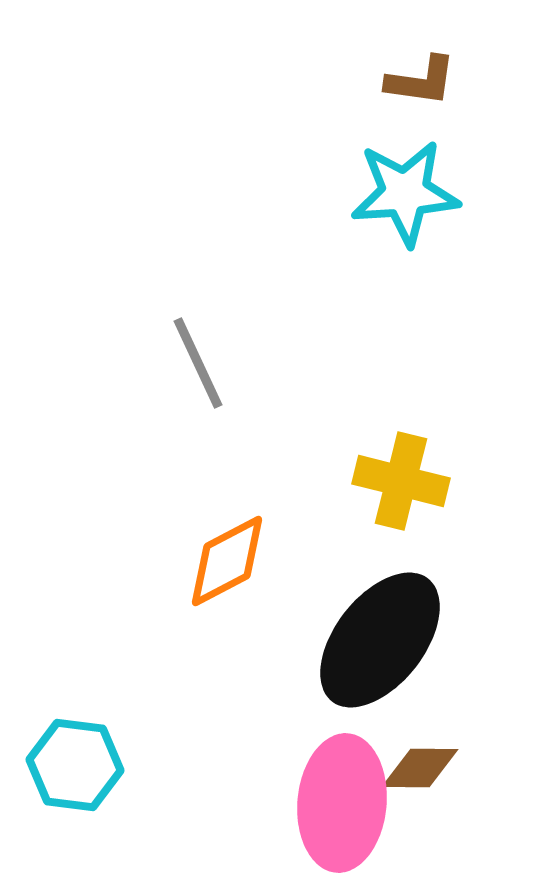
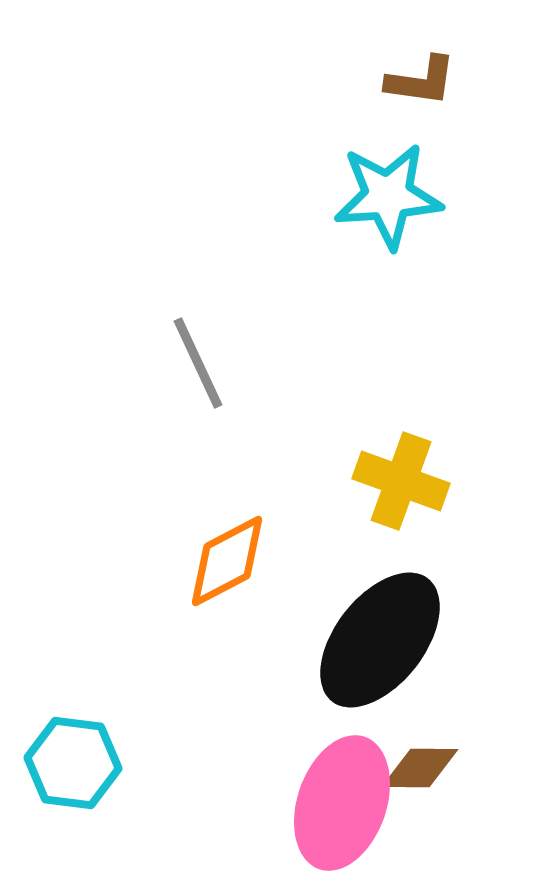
cyan star: moved 17 px left, 3 px down
yellow cross: rotated 6 degrees clockwise
cyan hexagon: moved 2 px left, 2 px up
pink ellipse: rotated 14 degrees clockwise
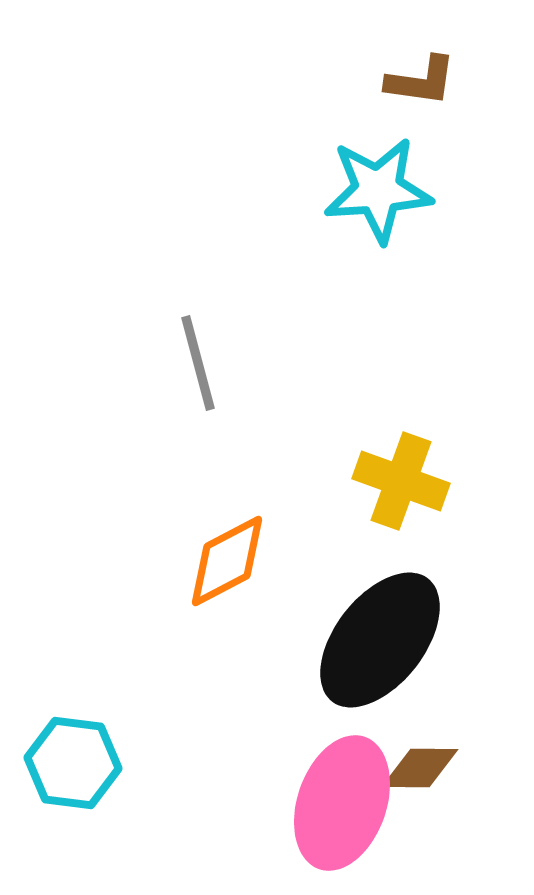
cyan star: moved 10 px left, 6 px up
gray line: rotated 10 degrees clockwise
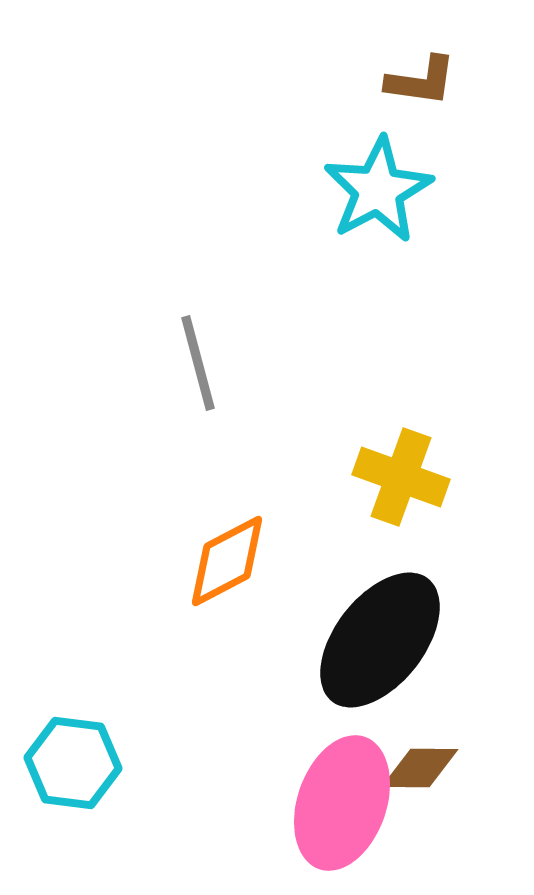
cyan star: rotated 24 degrees counterclockwise
yellow cross: moved 4 px up
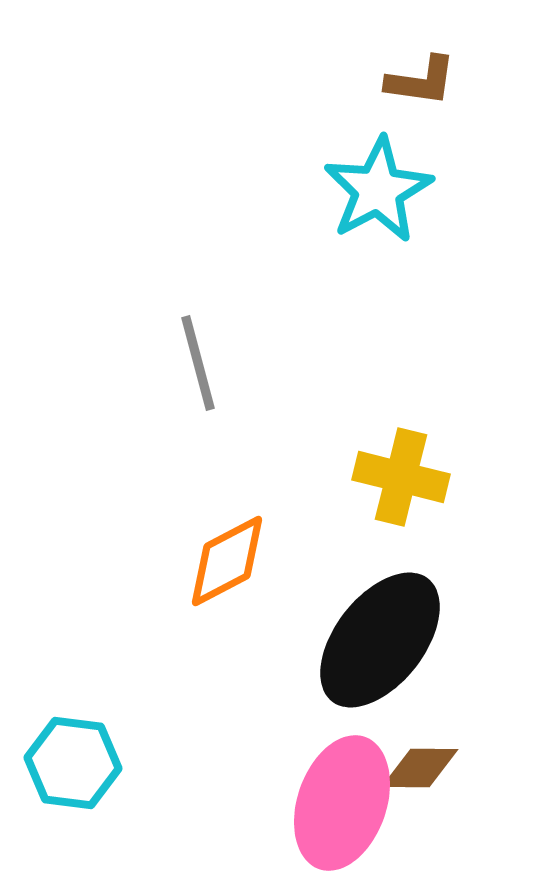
yellow cross: rotated 6 degrees counterclockwise
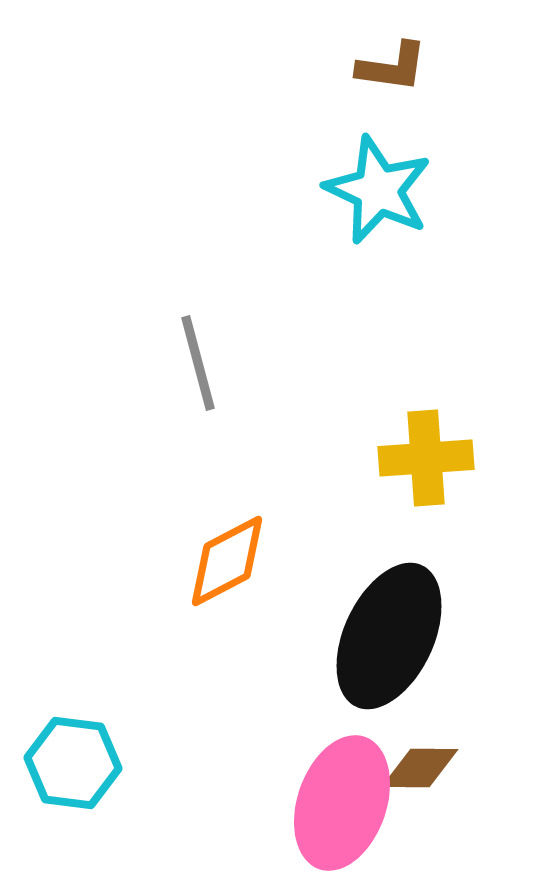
brown L-shape: moved 29 px left, 14 px up
cyan star: rotated 19 degrees counterclockwise
yellow cross: moved 25 px right, 19 px up; rotated 18 degrees counterclockwise
black ellipse: moved 9 px right, 4 px up; rotated 13 degrees counterclockwise
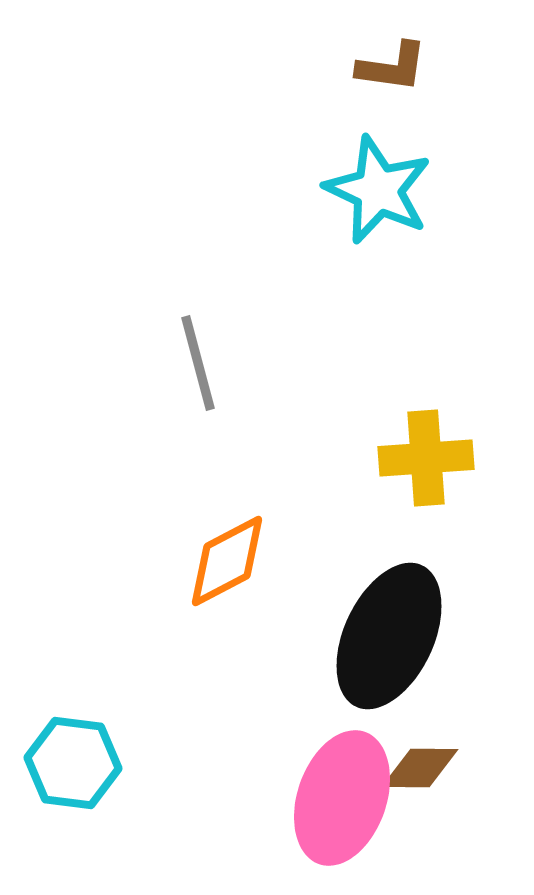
pink ellipse: moved 5 px up
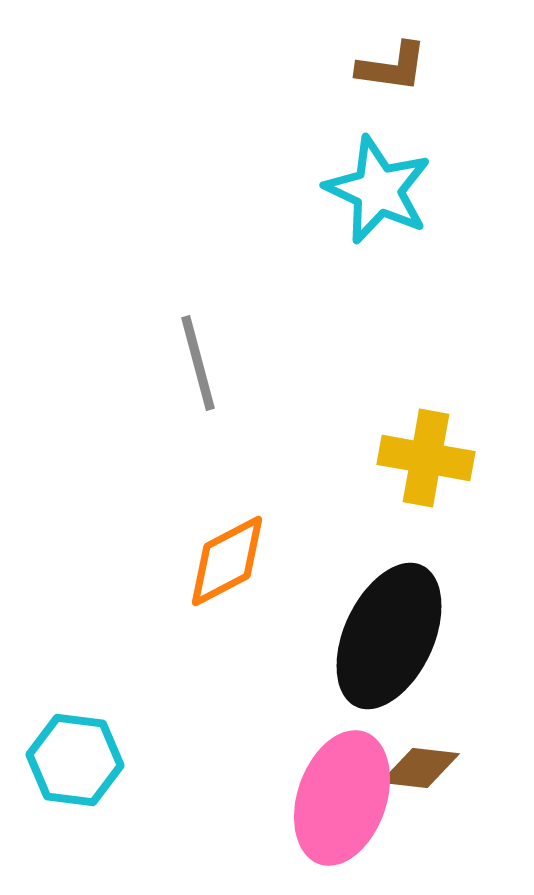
yellow cross: rotated 14 degrees clockwise
cyan hexagon: moved 2 px right, 3 px up
brown diamond: rotated 6 degrees clockwise
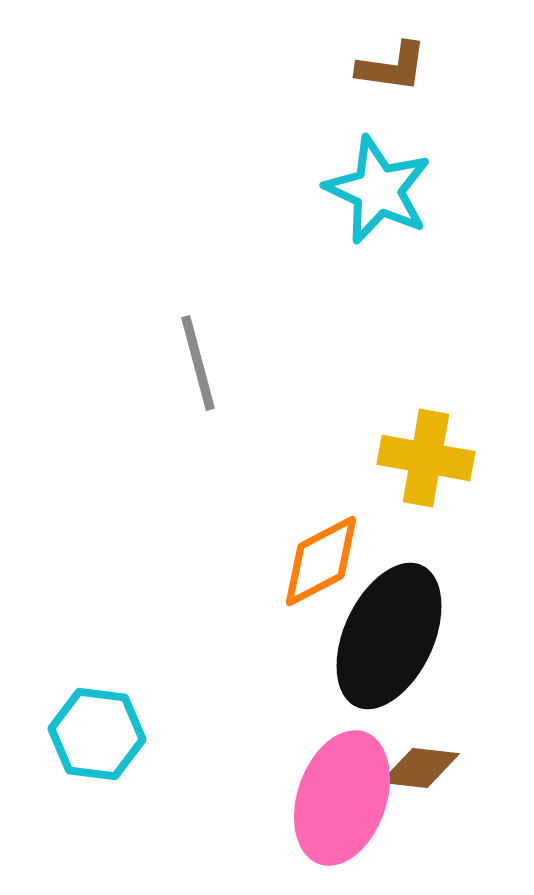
orange diamond: moved 94 px right
cyan hexagon: moved 22 px right, 26 px up
